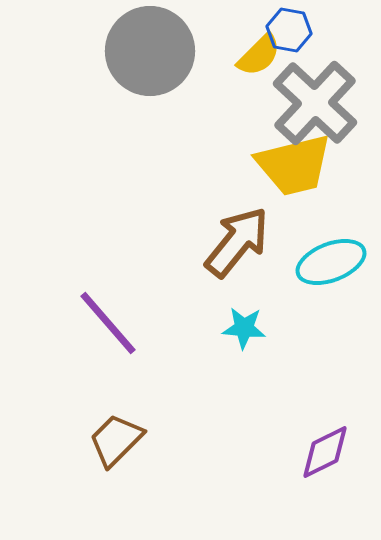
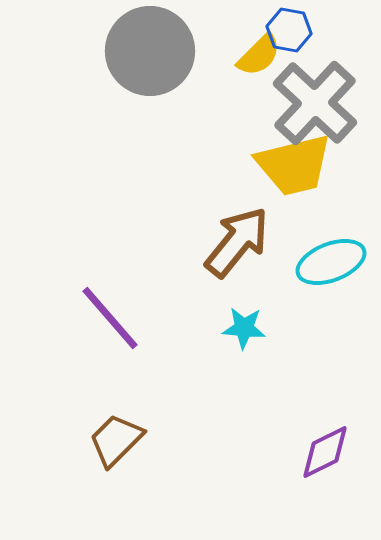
purple line: moved 2 px right, 5 px up
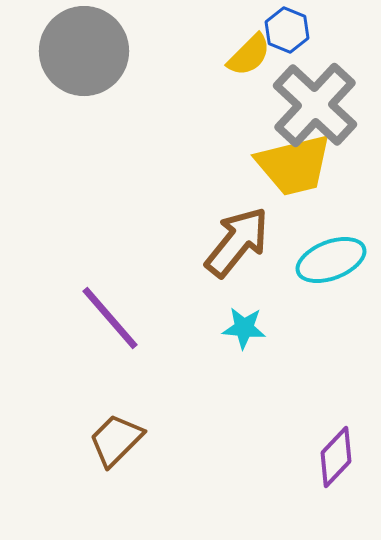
blue hexagon: moved 2 px left; rotated 12 degrees clockwise
gray circle: moved 66 px left
yellow semicircle: moved 10 px left
gray cross: moved 2 px down
cyan ellipse: moved 2 px up
purple diamond: moved 11 px right, 5 px down; rotated 20 degrees counterclockwise
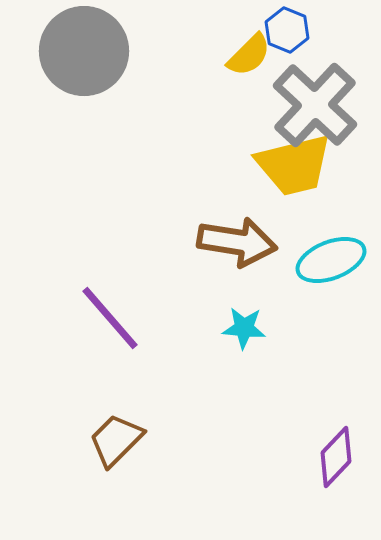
brown arrow: rotated 60 degrees clockwise
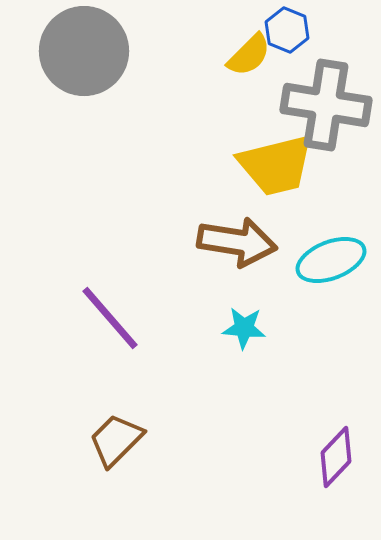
gray cross: moved 11 px right; rotated 34 degrees counterclockwise
yellow trapezoid: moved 18 px left
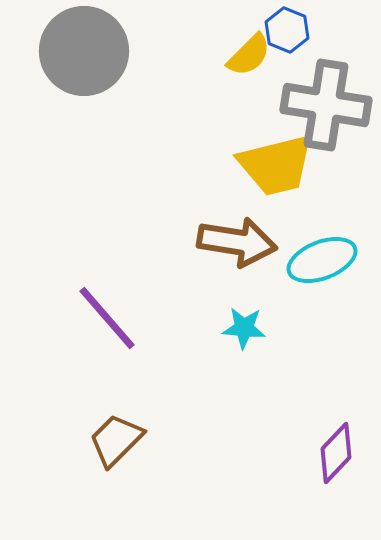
cyan ellipse: moved 9 px left
purple line: moved 3 px left
purple diamond: moved 4 px up
